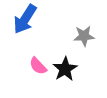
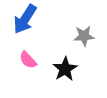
pink semicircle: moved 10 px left, 6 px up
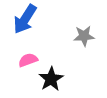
pink semicircle: rotated 114 degrees clockwise
black star: moved 14 px left, 10 px down
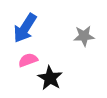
blue arrow: moved 9 px down
black star: moved 1 px left, 1 px up; rotated 10 degrees counterclockwise
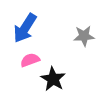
pink semicircle: moved 2 px right
black star: moved 3 px right, 1 px down
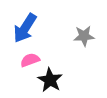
black star: moved 3 px left, 1 px down
